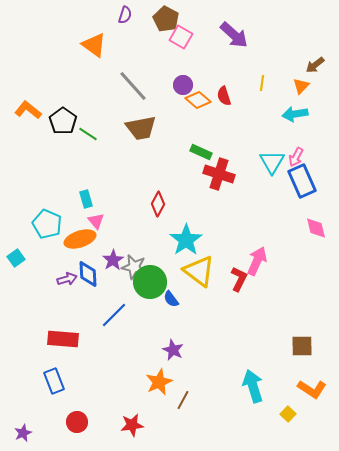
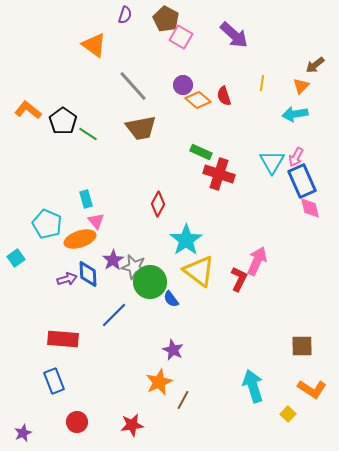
pink diamond at (316, 228): moved 6 px left, 20 px up
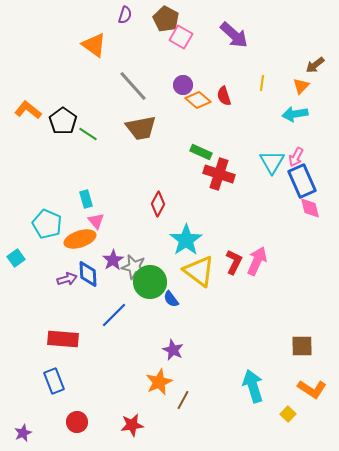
red L-shape at (239, 279): moved 5 px left, 17 px up
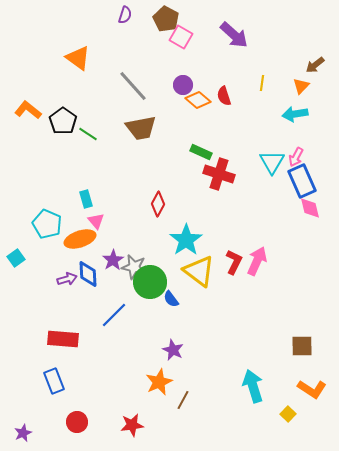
orange triangle at (94, 45): moved 16 px left, 13 px down
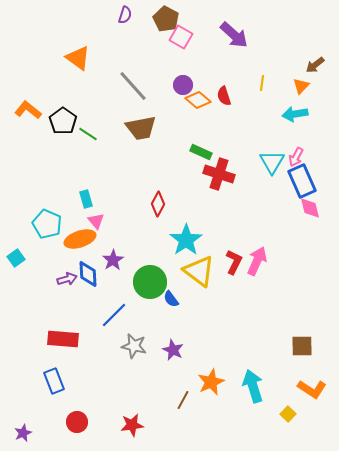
gray star at (134, 267): moved 79 px down
orange star at (159, 382): moved 52 px right
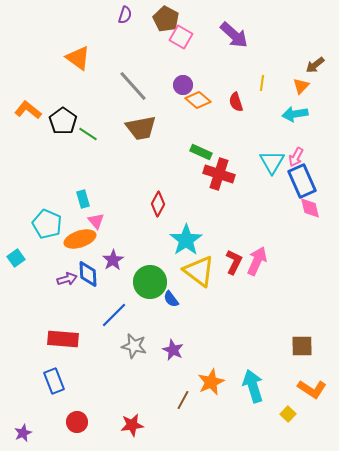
red semicircle at (224, 96): moved 12 px right, 6 px down
cyan rectangle at (86, 199): moved 3 px left
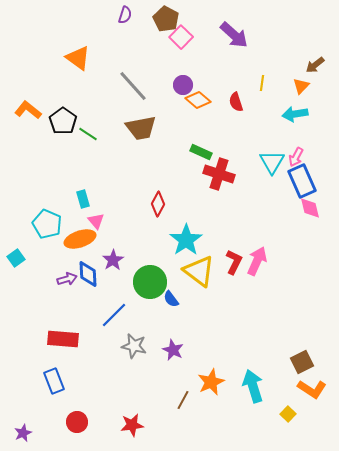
pink square at (181, 37): rotated 15 degrees clockwise
brown square at (302, 346): moved 16 px down; rotated 25 degrees counterclockwise
